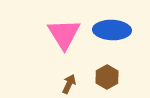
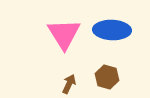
brown hexagon: rotated 15 degrees counterclockwise
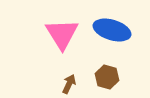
blue ellipse: rotated 15 degrees clockwise
pink triangle: moved 2 px left
